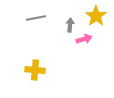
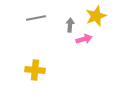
yellow star: rotated 15 degrees clockwise
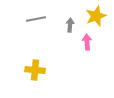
gray line: moved 1 px down
pink arrow: moved 3 px right, 3 px down; rotated 77 degrees counterclockwise
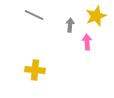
gray line: moved 2 px left, 4 px up; rotated 36 degrees clockwise
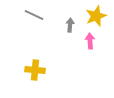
pink arrow: moved 3 px right, 1 px up
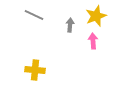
pink arrow: moved 3 px right
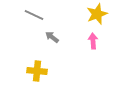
yellow star: moved 1 px right, 2 px up
gray arrow: moved 18 px left, 12 px down; rotated 56 degrees counterclockwise
yellow cross: moved 2 px right, 1 px down
